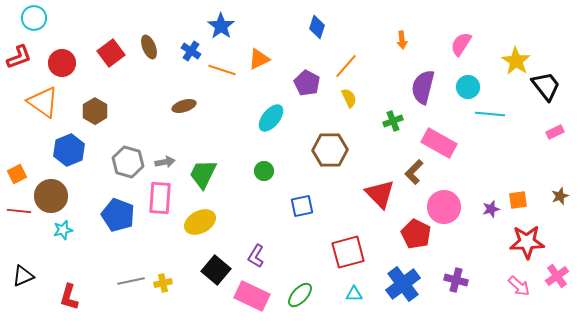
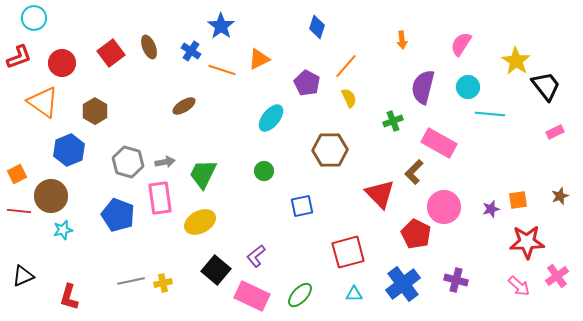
brown ellipse at (184, 106): rotated 15 degrees counterclockwise
pink rectangle at (160, 198): rotated 12 degrees counterclockwise
purple L-shape at (256, 256): rotated 20 degrees clockwise
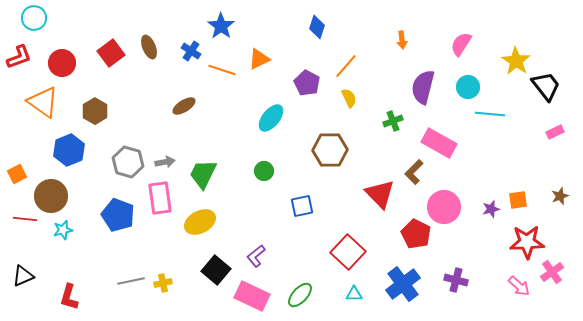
red line at (19, 211): moved 6 px right, 8 px down
red square at (348, 252): rotated 32 degrees counterclockwise
pink cross at (557, 276): moved 5 px left, 4 px up
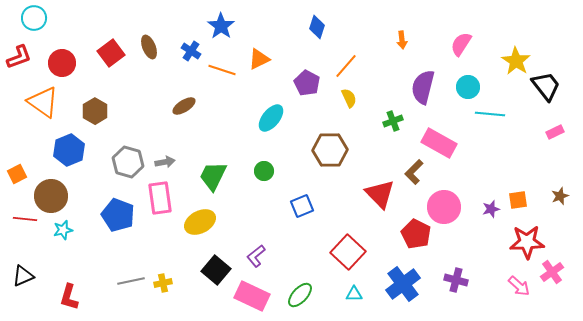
green trapezoid at (203, 174): moved 10 px right, 2 px down
blue square at (302, 206): rotated 10 degrees counterclockwise
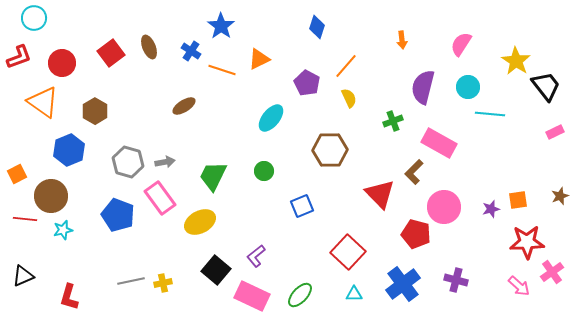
pink rectangle at (160, 198): rotated 28 degrees counterclockwise
red pentagon at (416, 234): rotated 12 degrees counterclockwise
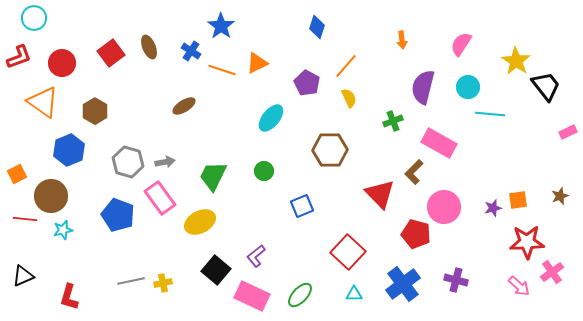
orange triangle at (259, 59): moved 2 px left, 4 px down
pink rectangle at (555, 132): moved 13 px right
purple star at (491, 209): moved 2 px right, 1 px up
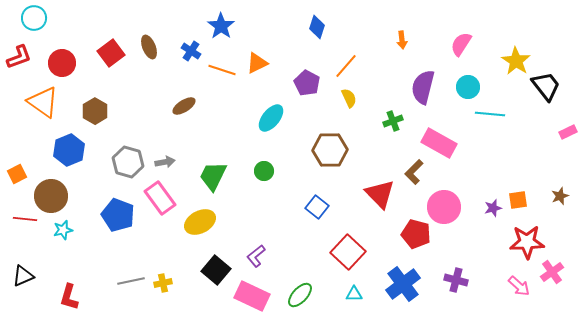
blue square at (302, 206): moved 15 px right, 1 px down; rotated 30 degrees counterclockwise
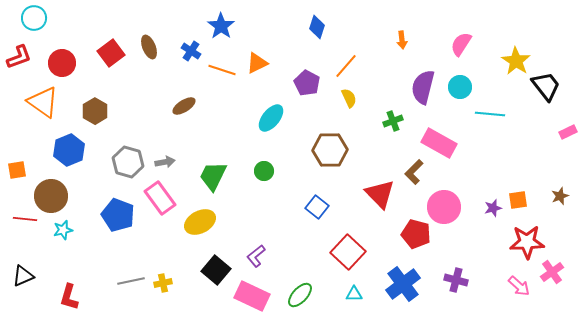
cyan circle at (468, 87): moved 8 px left
orange square at (17, 174): moved 4 px up; rotated 18 degrees clockwise
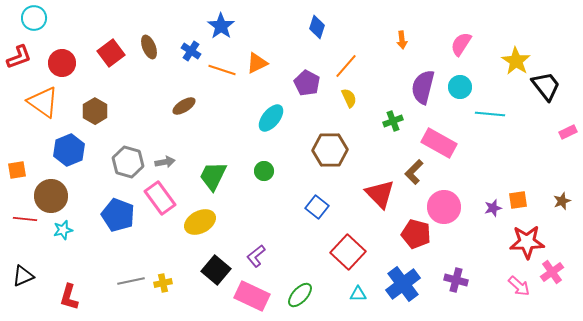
brown star at (560, 196): moved 2 px right, 5 px down
cyan triangle at (354, 294): moved 4 px right
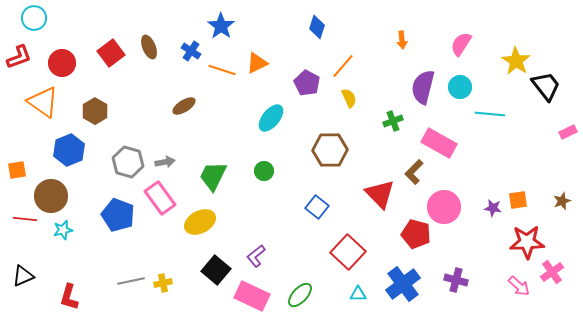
orange line at (346, 66): moved 3 px left
purple star at (493, 208): rotated 24 degrees clockwise
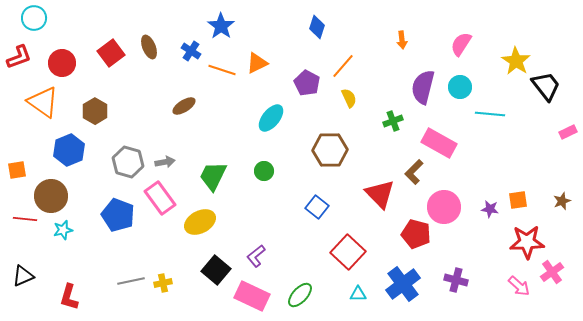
purple star at (493, 208): moved 3 px left, 1 px down
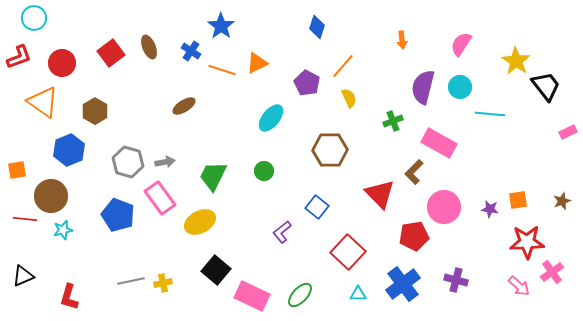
red pentagon at (416, 234): moved 2 px left, 2 px down; rotated 24 degrees counterclockwise
purple L-shape at (256, 256): moved 26 px right, 24 px up
